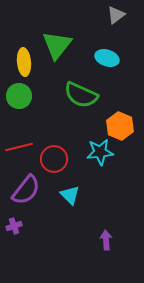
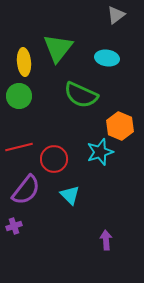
green triangle: moved 1 px right, 3 px down
cyan ellipse: rotated 10 degrees counterclockwise
cyan star: rotated 12 degrees counterclockwise
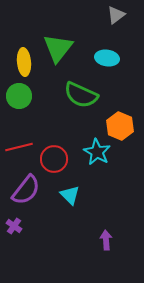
cyan star: moved 3 px left; rotated 24 degrees counterclockwise
purple cross: rotated 35 degrees counterclockwise
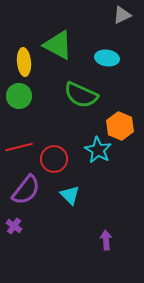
gray triangle: moved 6 px right; rotated 12 degrees clockwise
green triangle: moved 3 px up; rotated 40 degrees counterclockwise
cyan star: moved 1 px right, 2 px up
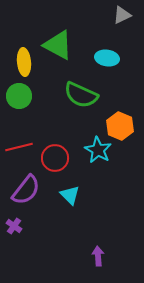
red circle: moved 1 px right, 1 px up
purple arrow: moved 8 px left, 16 px down
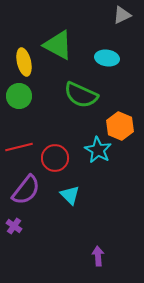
yellow ellipse: rotated 8 degrees counterclockwise
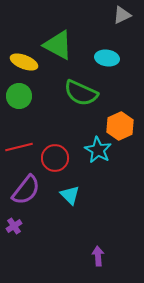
yellow ellipse: rotated 56 degrees counterclockwise
green semicircle: moved 2 px up
orange hexagon: rotated 12 degrees clockwise
purple cross: rotated 21 degrees clockwise
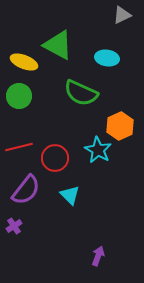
purple arrow: rotated 24 degrees clockwise
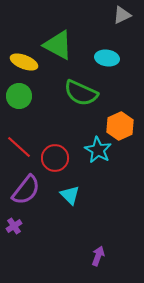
red line: rotated 56 degrees clockwise
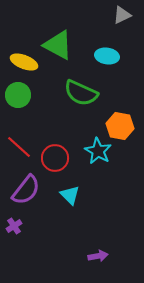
cyan ellipse: moved 2 px up
green circle: moved 1 px left, 1 px up
orange hexagon: rotated 24 degrees counterclockwise
cyan star: moved 1 px down
purple arrow: rotated 60 degrees clockwise
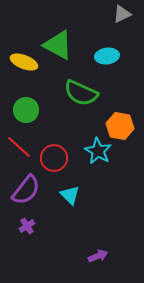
gray triangle: moved 1 px up
cyan ellipse: rotated 15 degrees counterclockwise
green circle: moved 8 px right, 15 px down
red circle: moved 1 px left
purple cross: moved 13 px right
purple arrow: rotated 12 degrees counterclockwise
